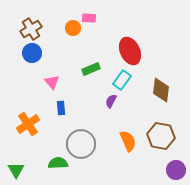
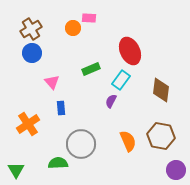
cyan rectangle: moved 1 px left
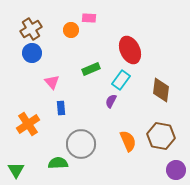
orange circle: moved 2 px left, 2 px down
red ellipse: moved 1 px up
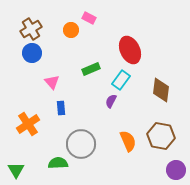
pink rectangle: rotated 24 degrees clockwise
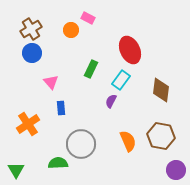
pink rectangle: moved 1 px left
green rectangle: rotated 42 degrees counterclockwise
pink triangle: moved 1 px left
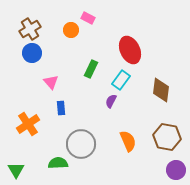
brown cross: moved 1 px left
brown hexagon: moved 6 px right, 1 px down
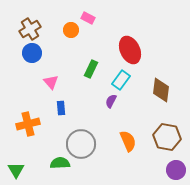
orange cross: rotated 20 degrees clockwise
green semicircle: moved 2 px right
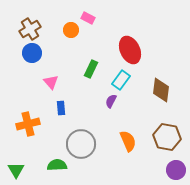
green semicircle: moved 3 px left, 2 px down
